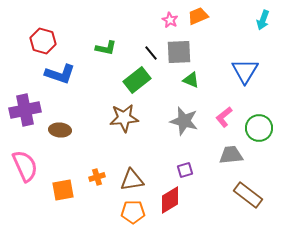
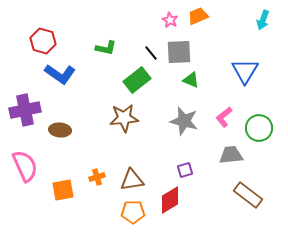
blue L-shape: rotated 16 degrees clockwise
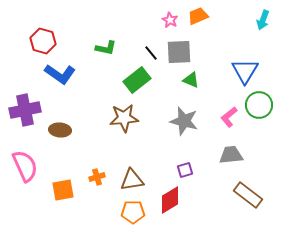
pink L-shape: moved 5 px right
green circle: moved 23 px up
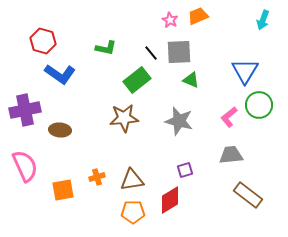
gray star: moved 5 px left
